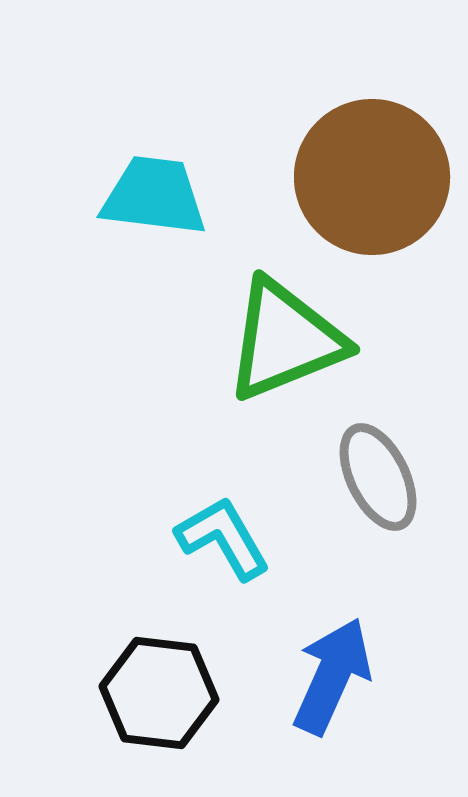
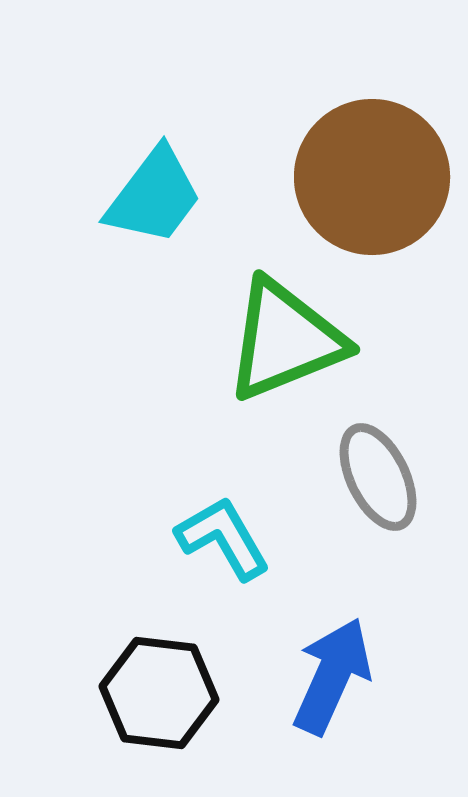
cyan trapezoid: rotated 120 degrees clockwise
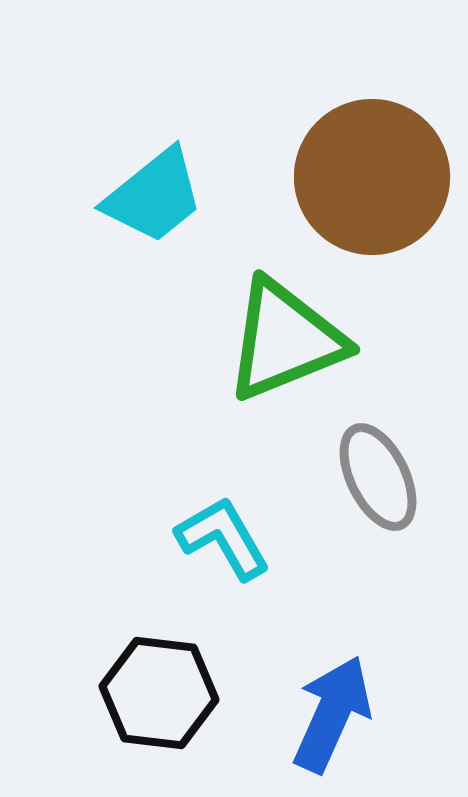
cyan trapezoid: rotated 14 degrees clockwise
blue arrow: moved 38 px down
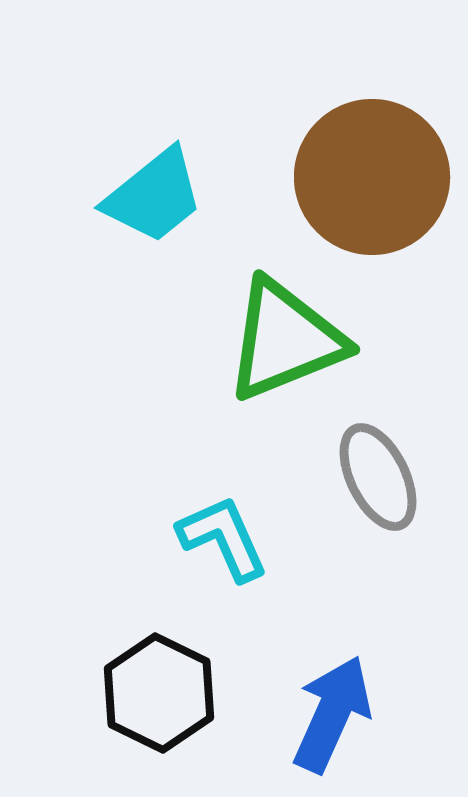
cyan L-shape: rotated 6 degrees clockwise
black hexagon: rotated 19 degrees clockwise
